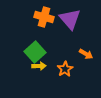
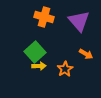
purple triangle: moved 9 px right, 2 px down
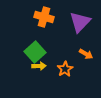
purple triangle: moved 1 px right, 1 px down; rotated 25 degrees clockwise
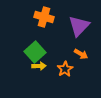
purple triangle: moved 1 px left, 4 px down
orange arrow: moved 5 px left
